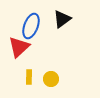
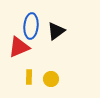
black triangle: moved 6 px left, 12 px down
blue ellipse: rotated 15 degrees counterclockwise
red triangle: rotated 20 degrees clockwise
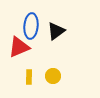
yellow circle: moved 2 px right, 3 px up
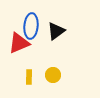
red triangle: moved 4 px up
yellow circle: moved 1 px up
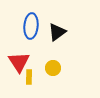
black triangle: moved 1 px right, 1 px down
red triangle: moved 19 px down; rotated 40 degrees counterclockwise
yellow circle: moved 7 px up
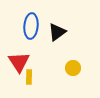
yellow circle: moved 20 px right
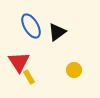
blue ellipse: rotated 35 degrees counterclockwise
yellow circle: moved 1 px right, 2 px down
yellow rectangle: rotated 32 degrees counterclockwise
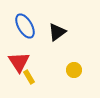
blue ellipse: moved 6 px left
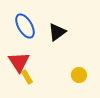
yellow circle: moved 5 px right, 5 px down
yellow rectangle: moved 2 px left
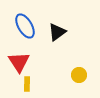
yellow rectangle: moved 7 px down; rotated 32 degrees clockwise
